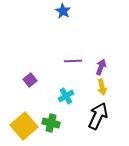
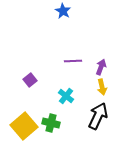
cyan cross: rotated 21 degrees counterclockwise
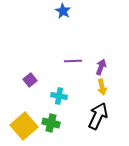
cyan cross: moved 7 px left; rotated 28 degrees counterclockwise
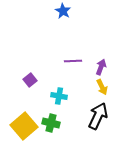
yellow arrow: rotated 14 degrees counterclockwise
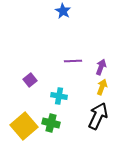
yellow arrow: rotated 133 degrees counterclockwise
